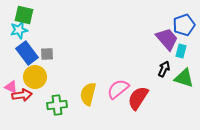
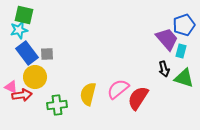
black arrow: rotated 140 degrees clockwise
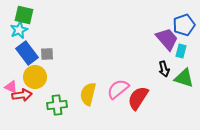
cyan star: rotated 12 degrees counterclockwise
